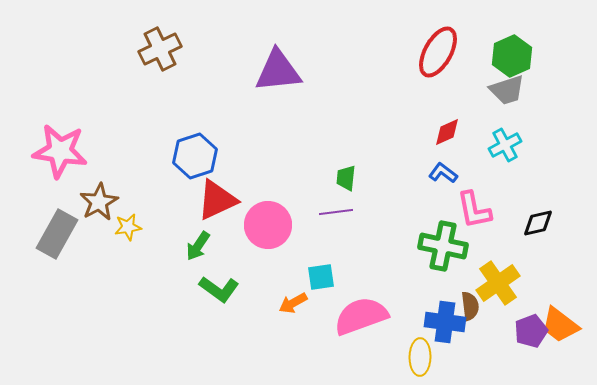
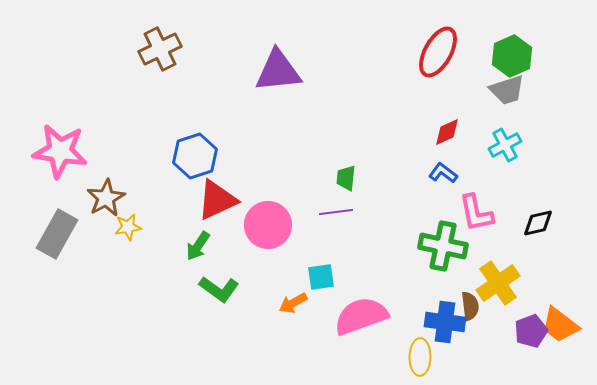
brown star: moved 7 px right, 4 px up
pink L-shape: moved 2 px right, 3 px down
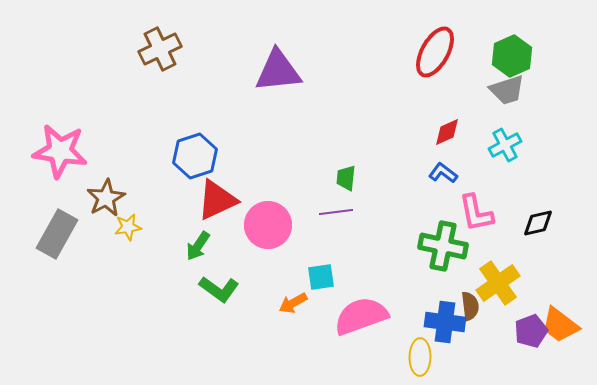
red ellipse: moved 3 px left
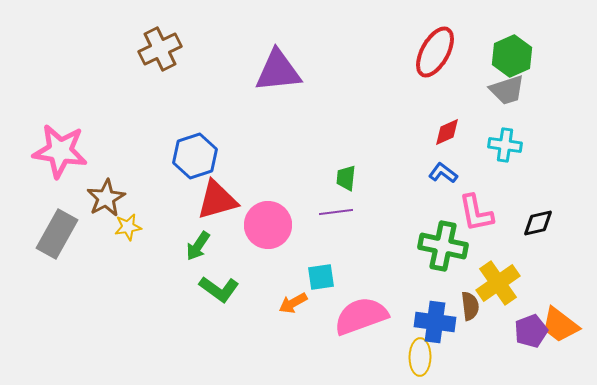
cyan cross: rotated 36 degrees clockwise
red triangle: rotated 9 degrees clockwise
blue cross: moved 10 px left
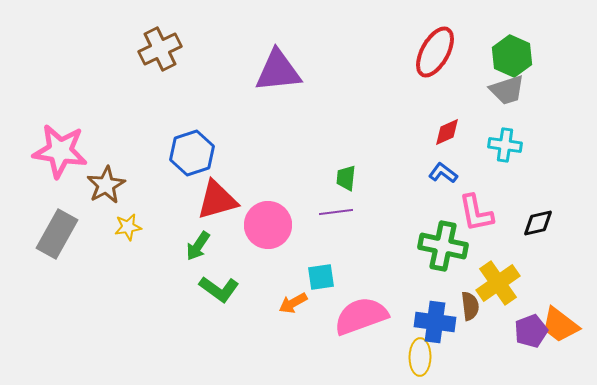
green hexagon: rotated 12 degrees counterclockwise
blue hexagon: moved 3 px left, 3 px up
brown star: moved 13 px up
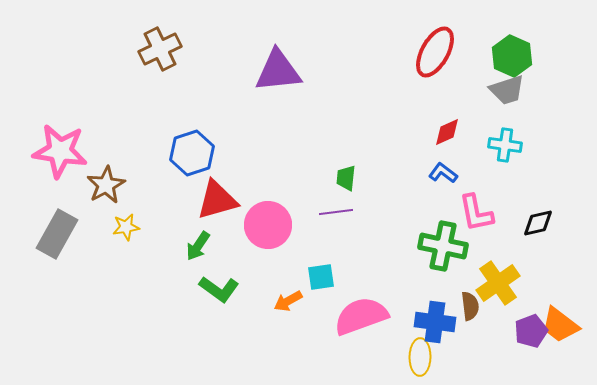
yellow star: moved 2 px left
orange arrow: moved 5 px left, 2 px up
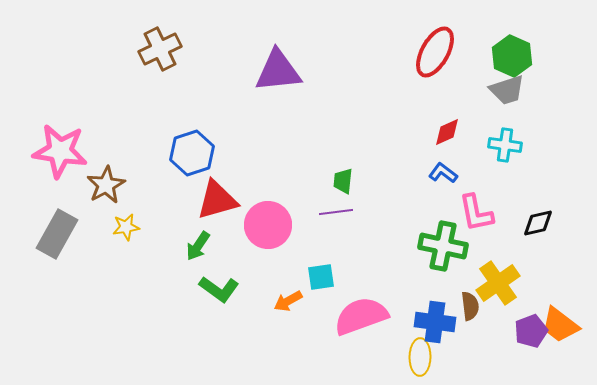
green trapezoid: moved 3 px left, 3 px down
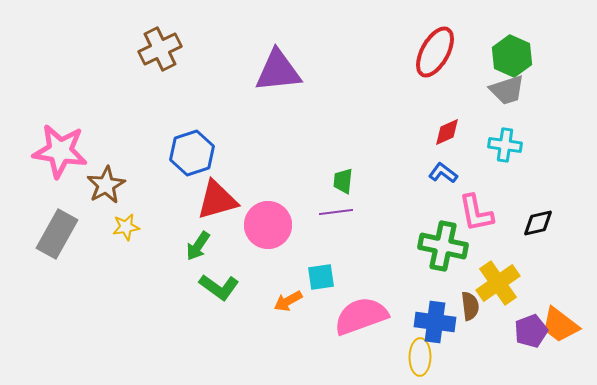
green L-shape: moved 2 px up
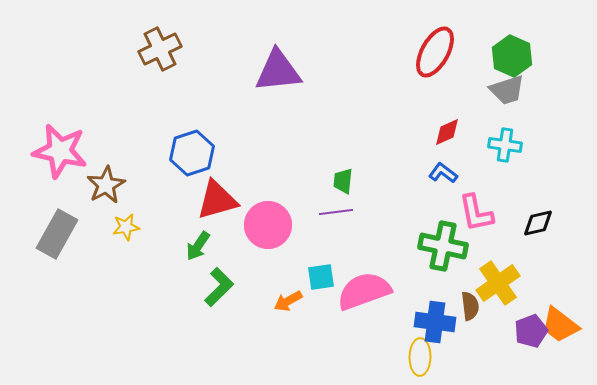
pink star: rotated 4 degrees clockwise
green L-shape: rotated 81 degrees counterclockwise
pink semicircle: moved 3 px right, 25 px up
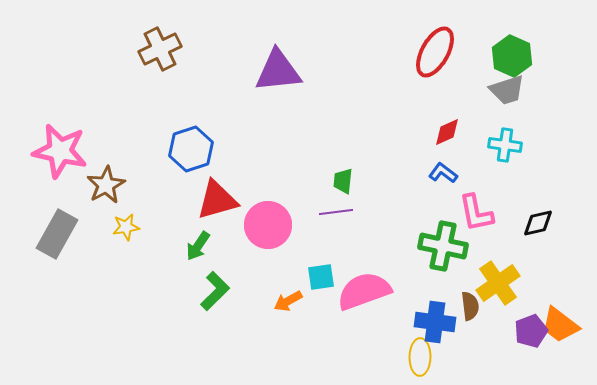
blue hexagon: moved 1 px left, 4 px up
green L-shape: moved 4 px left, 4 px down
